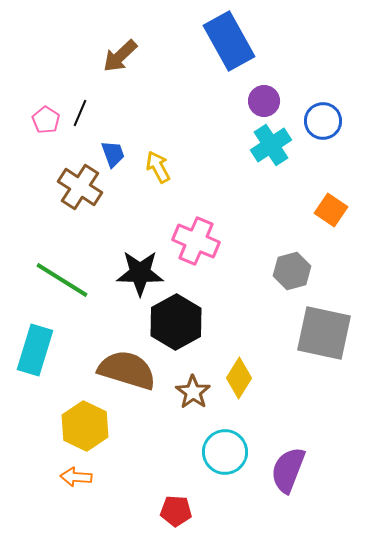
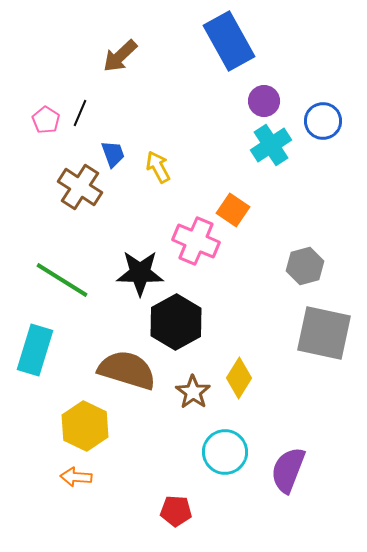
orange square: moved 98 px left
gray hexagon: moved 13 px right, 5 px up
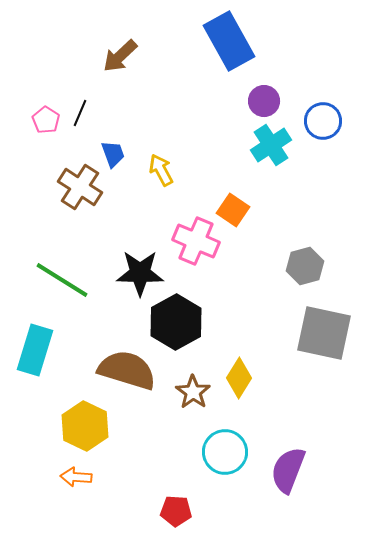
yellow arrow: moved 3 px right, 3 px down
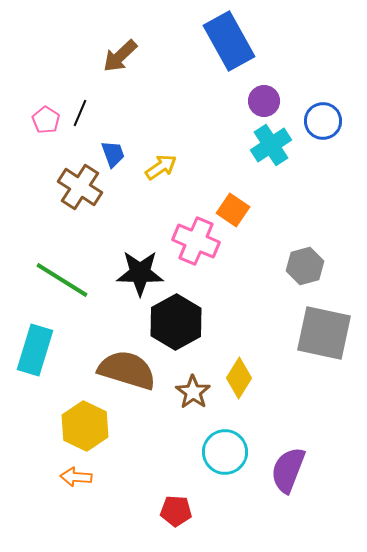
yellow arrow: moved 3 px up; rotated 84 degrees clockwise
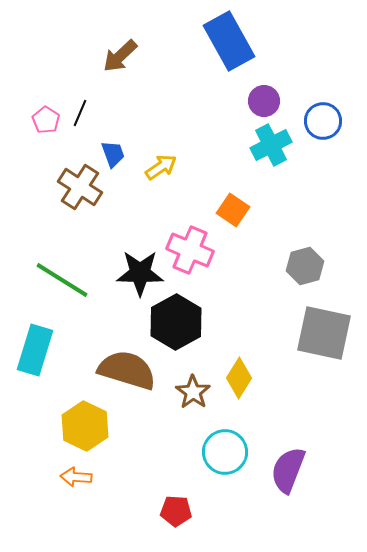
cyan cross: rotated 6 degrees clockwise
pink cross: moved 6 px left, 9 px down
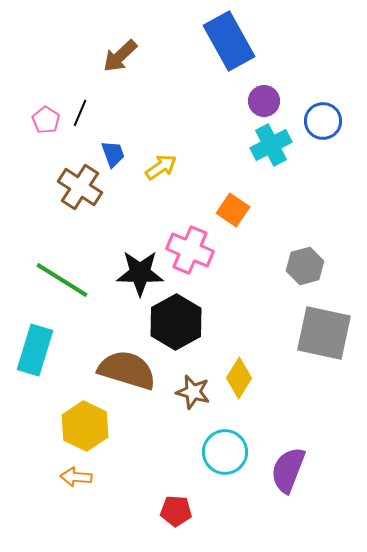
brown star: rotated 20 degrees counterclockwise
